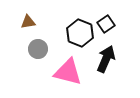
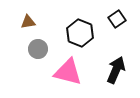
black square: moved 11 px right, 5 px up
black arrow: moved 10 px right, 11 px down
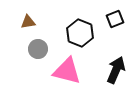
black square: moved 2 px left; rotated 12 degrees clockwise
pink triangle: moved 1 px left, 1 px up
